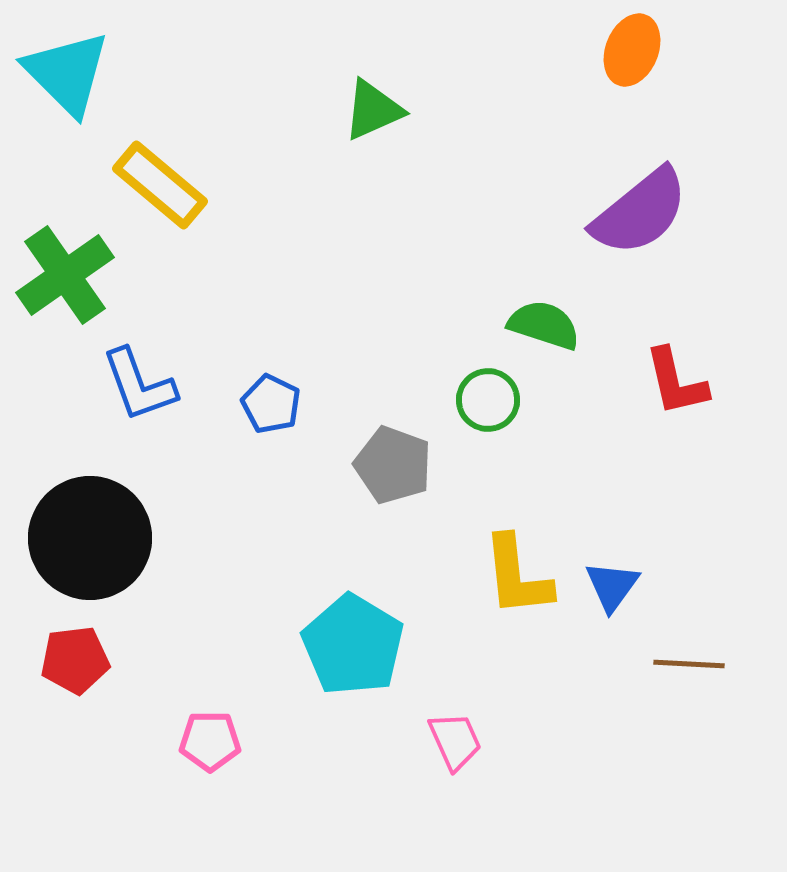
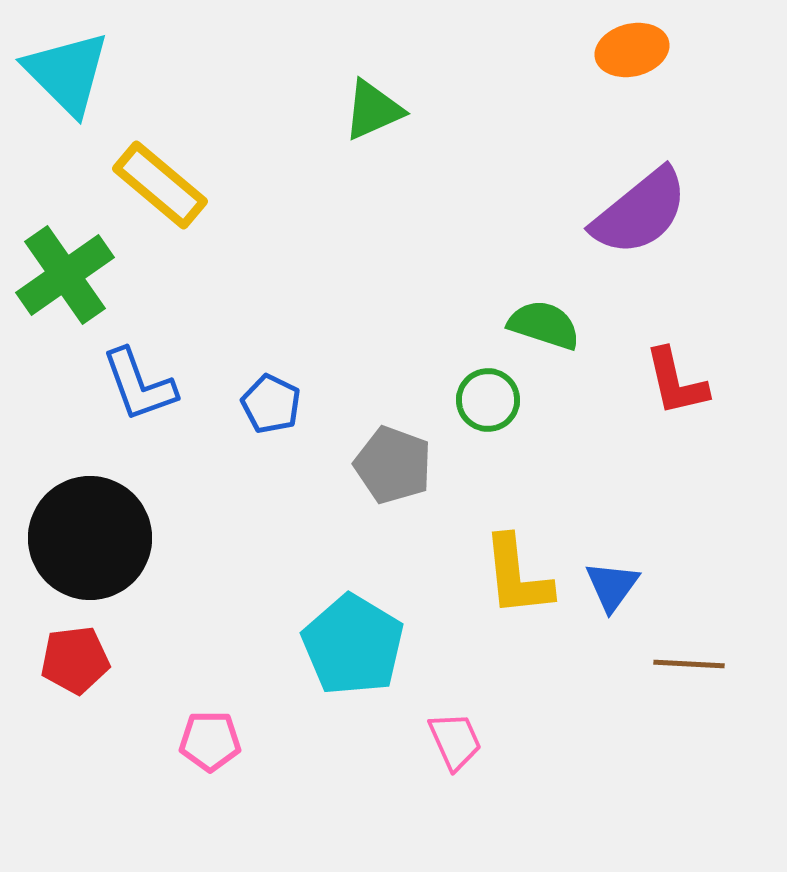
orange ellipse: rotated 54 degrees clockwise
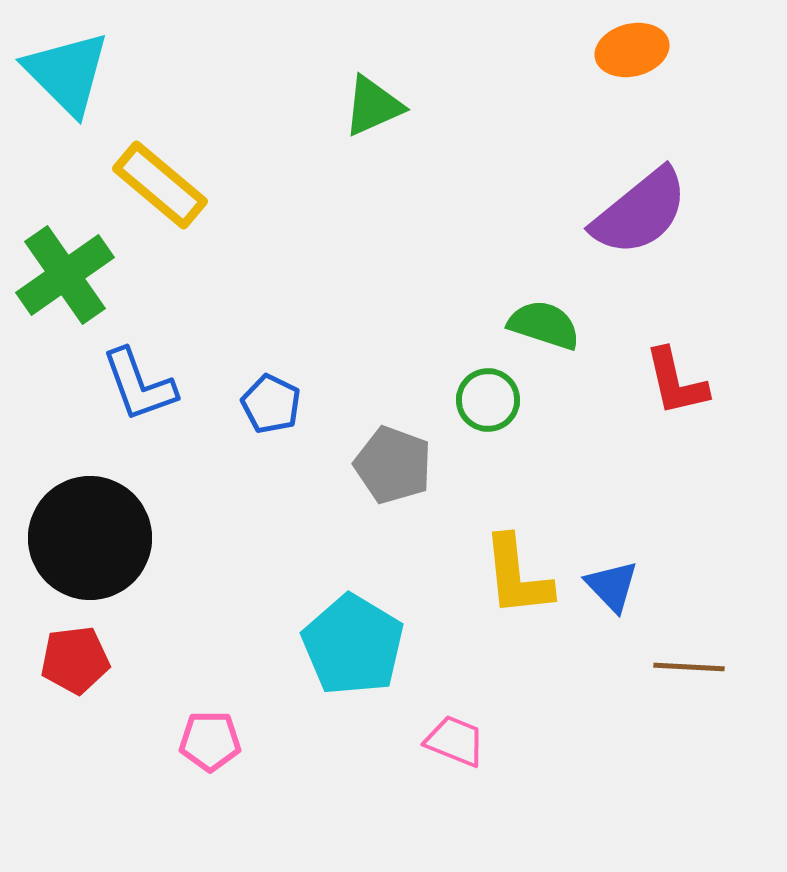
green triangle: moved 4 px up
blue triangle: rotated 20 degrees counterclockwise
brown line: moved 3 px down
pink trapezoid: rotated 44 degrees counterclockwise
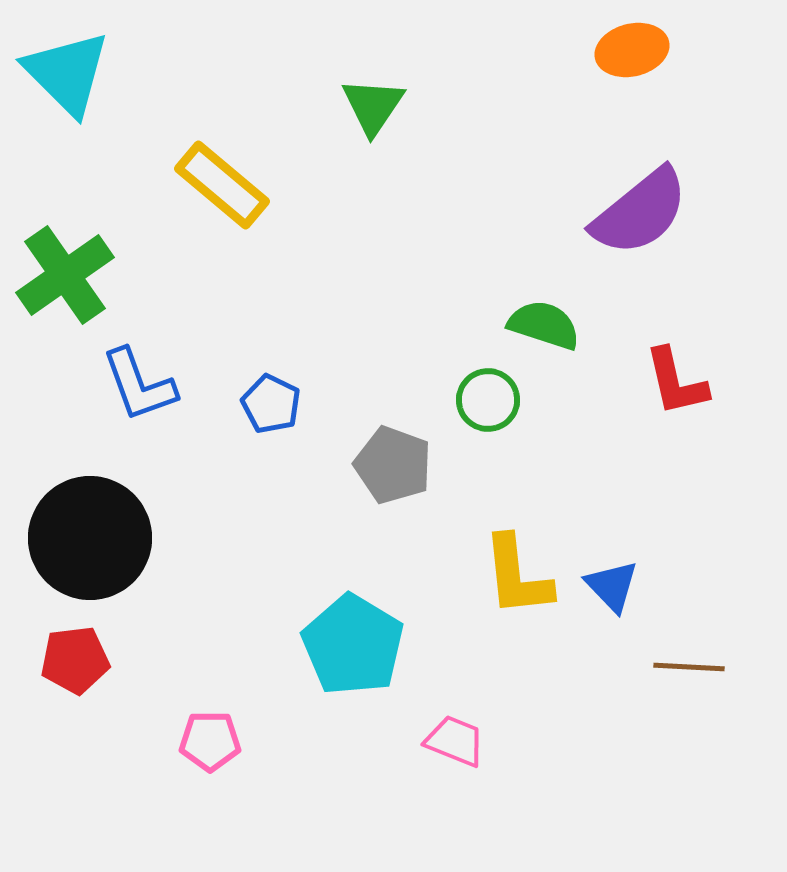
green triangle: rotated 32 degrees counterclockwise
yellow rectangle: moved 62 px right
